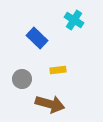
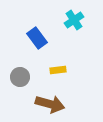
cyan cross: rotated 24 degrees clockwise
blue rectangle: rotated 10 degrees clockwise
gray circle: moved 2 px left, 2 px up
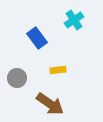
gray circle: moved 3 px left, 1 px down
brown arrow: rotated 20 degrees clockwise
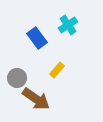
cyan cross: moved 6 px left, 5 px down
yellow rectangle: moved 1 px left; rotated 42 degrees counterclockwise
brown arrow: moved 14 px left, 5 px up
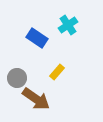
blue rectangle: rotated 20 degrees counterclockwise
yellow rectangle: moved 2 px down
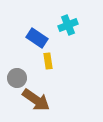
cyan cross: rotated 12 degrees clockwise
yellow rectangle: moved 9 px left, 11 px up; rotated 49 degrees counterclockwise
brown arrow: moved 1 px down
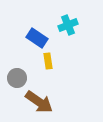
brown arrow: moved 3 px right, 2 px down
